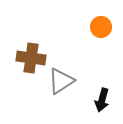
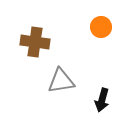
brown cross: moved 4 px right, 16 px up
gray triangle: rotated 24 degrees clockwise
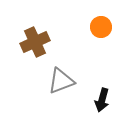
brown cross: rotated 32 degrees counterclockwise
gray triangle: rotated 12 degrees counterclockwise
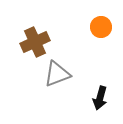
gray triangle: moved 4 px left, 7 px up
black arrow: moved 2 px left, 2 px up
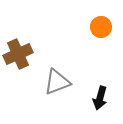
brown cross: moved 17 px left, 12 px down
gray triangle: moved 8 px down
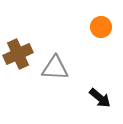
gray triangle: moved 2 px left, 14 px up; rotated 24 degrees clockwise
black arrow: rotated 65 degrees counterclockwise
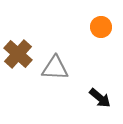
brown cross: rotated 24 degrees counterclockwise
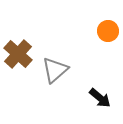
orange circle: moved 7 px right, 4 px down
gray triangle: moved 2 px down; rotated 44 degrees counterclockwise
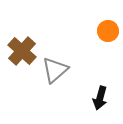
brown cross: moved 4 px right, 3 px up
black arrow: rotated 65 degrees clockwise
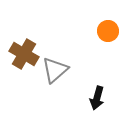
brown cross: moved 2 px right, 3 px down; rotated 12 degrees counterclockwise
black arrow: moved 3 px left
